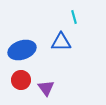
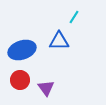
cyan line: rotated 48 degrees clockwise
blue triangle: moved 2 px left, 1 px up
red circle: moved 1 px left
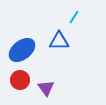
blue ellipse: rotated 20 degrees counterclockwise
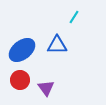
blue triangle: moved 2 px left, 4 px down
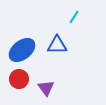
red circle: moved 1 px left, 1 px up
